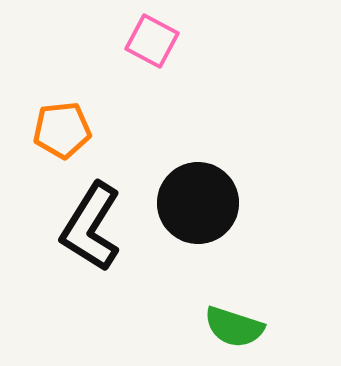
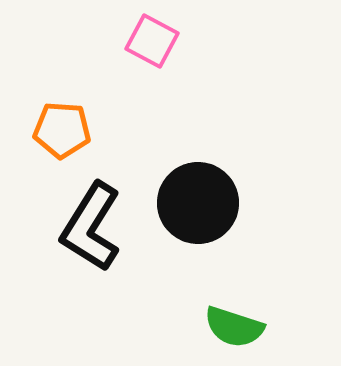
orange pentagon: rotated 10 degrees clockwise
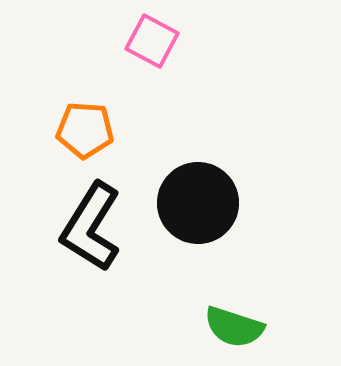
orange pentagon: moved 23 px right
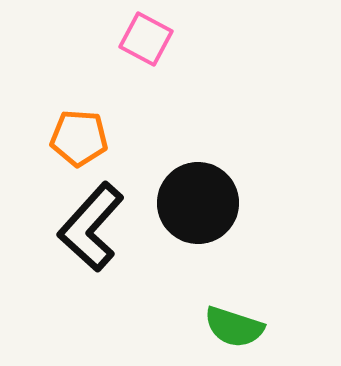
pink square: moved 6 px left, 2 px up
orange pentagon: moved 6 px left, 8 px down
black L-shape: rotated 10 degrees clockwise
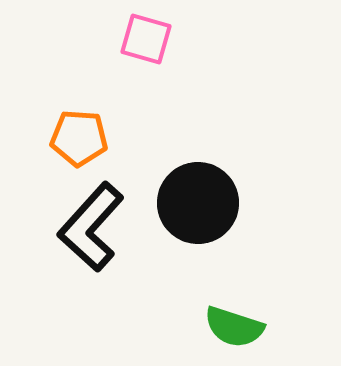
pink square: rotated 12 degrees counterclockwise
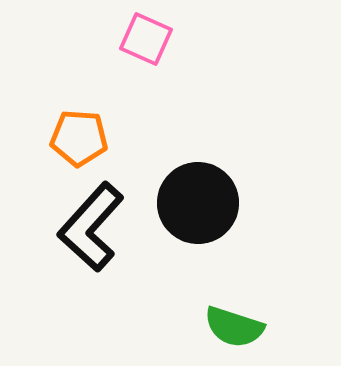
pink square: rotated 8 degrees clockwise
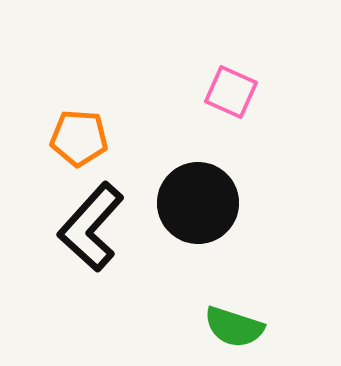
pink square: moved 85 px right, 53 px down
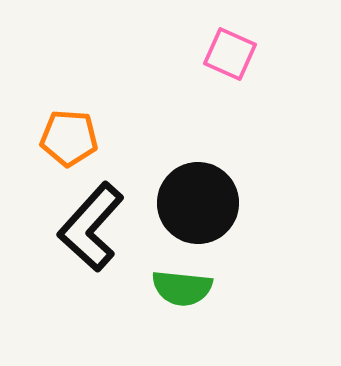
pink square: moved 1 px left, 38 px up
orange pentagon: moved 10 px left
green semicircle: moved 52 px left, 39 px up; rotated 12 degrees counterclockwise
